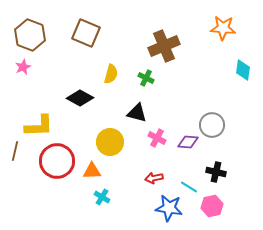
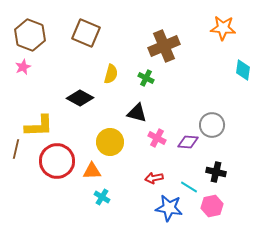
brown line: moved 1 px right, 2 px up
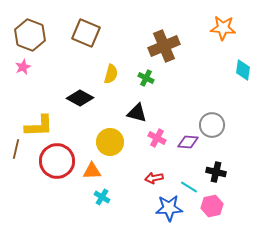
blue star: rotated 12 degrees counterclockwise
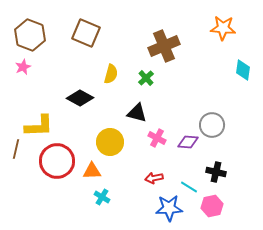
green cross: rotated 21 degrees clockwise
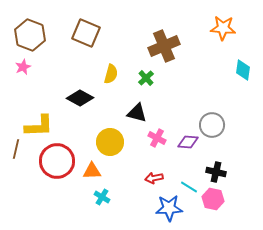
pink hexagon: moved 1 px right, 7 px up; rotated 25 degrees clockwise
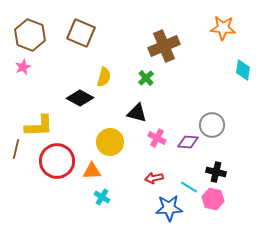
brown square: moved 5 px left
yellow semicircle: moved 7 px left, 3 px down
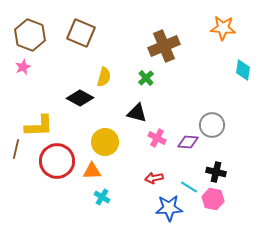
yellow circle: moved 5 px left
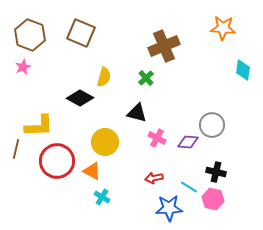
orange triangle: rotated 30 degrees clockwise
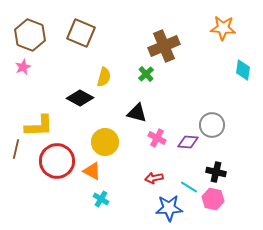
green cross: moved 4 px up
cyan cross: moved 1 px left, 2 px down
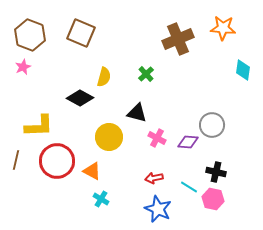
brown cross: moved 14 px right, 7 px up
yellow circle: moved 4 px right, 5 px up
brown line: moved 11 px down
blue star: moved 11 px left, 1 px down; rotated 28 degrees clockwise
